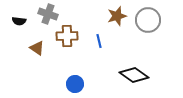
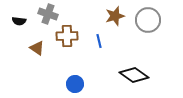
brown star: moved 2 px left
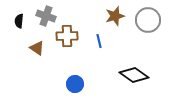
gray cross: moved 2 px left, 2 px down
black semicircle: rotated 88 degrees clockwise
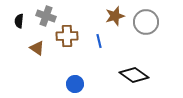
gray circle: moved 2 px left, 2 px down
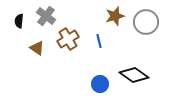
gray cross: rotated 18 degrees clockwise
brown cross: moved 1 px right, 3 px down; rotated 30 degrees counterclockwise
blue circle: moved 25 px right
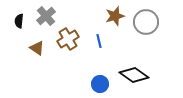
gray cross: rotated 12 degrees clockwise
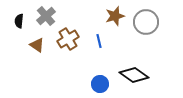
brown triangle: moved 3 px up
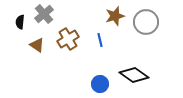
gray cross: moved 2 px left, 2 px up
black semicircle: moved 1 px right, 1 px down
blue line: moved 1 px right, 1 px up
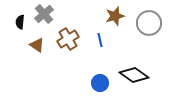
gray circle: moved 3 px right, 1 px down
blue circle: moved 1 px up
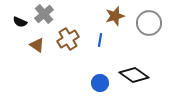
black semicircle: rotated 72 degrees counterclockwise
blue line: rotated 24 degrees clockwise
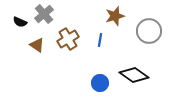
gray circle: moved 8 px down
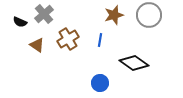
brown star: moved 1 px left, 1 px up
gray circle: moved 16 px up
black diamond: moved 12 px up
